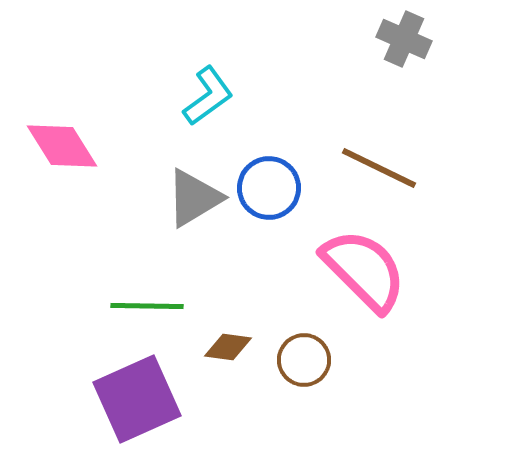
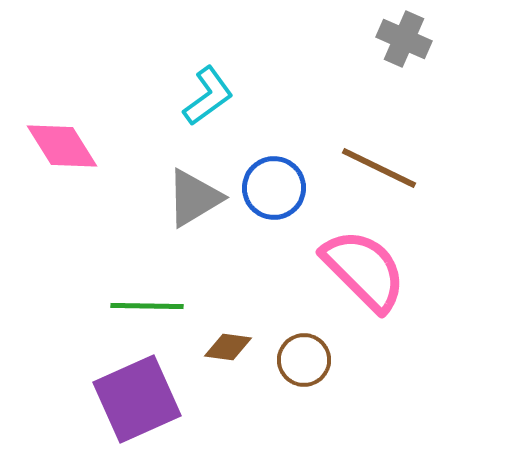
blue circle: moved 5 px right
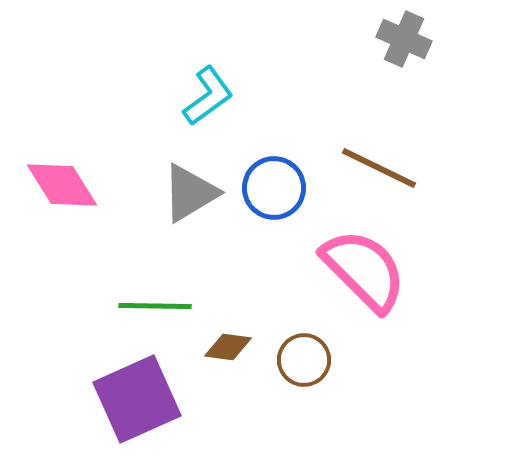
pink diamond: moved 39 px down
gray triangle: moved 4 px left, 5 px up
green line: moved 8 px right
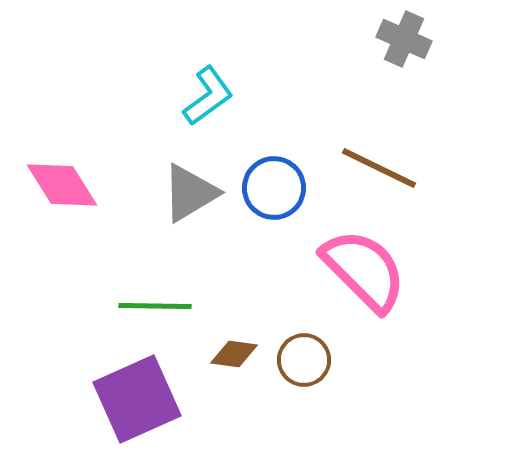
brown diamond: moved 6 px right, 7 px down
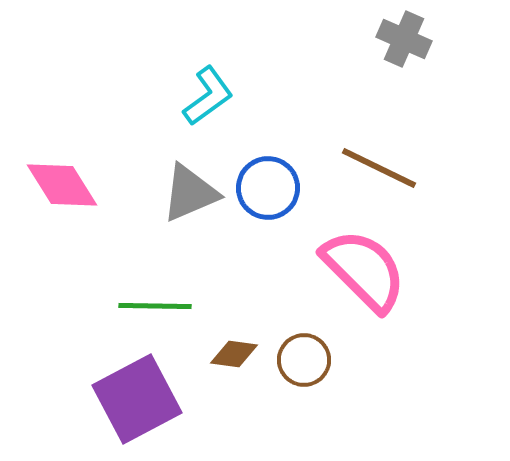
blue circle: moved 6 px left
gray triangle: rotated 8 degrees clockwise
purple square: rotated 4 degrees counterclockwise
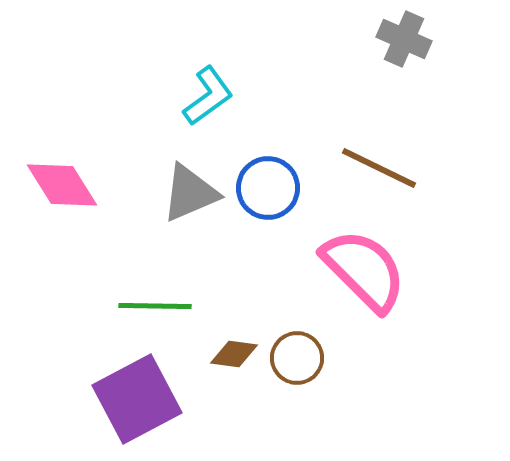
brown circle: moved 7 px left, 2 px up
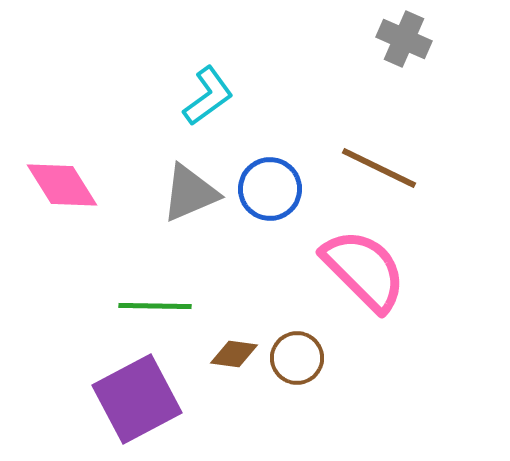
blue circle: moved 2 px right, 1 px down
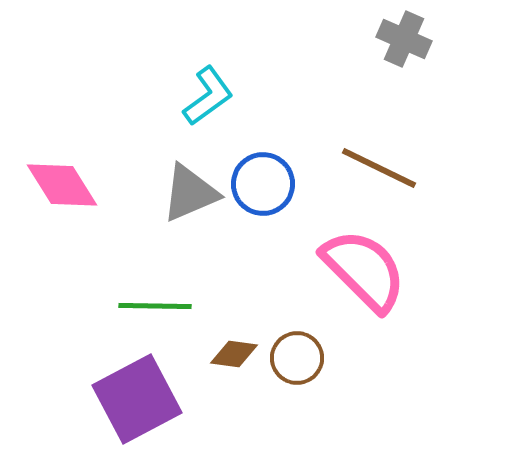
blue circle: moved 7 px left, 5 px up
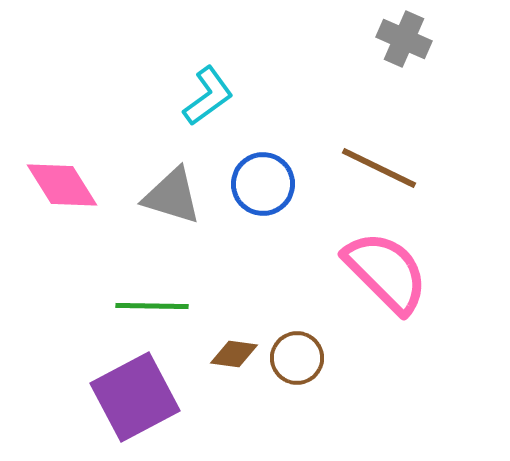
gray triangle: moved 18 px left, 3 px down; rotated 40 degrees clockwise
pink semicircle: moved 22 px right, 2 px down
green line: moved 3 px left
purple square: moved 2 px left, 2 px up
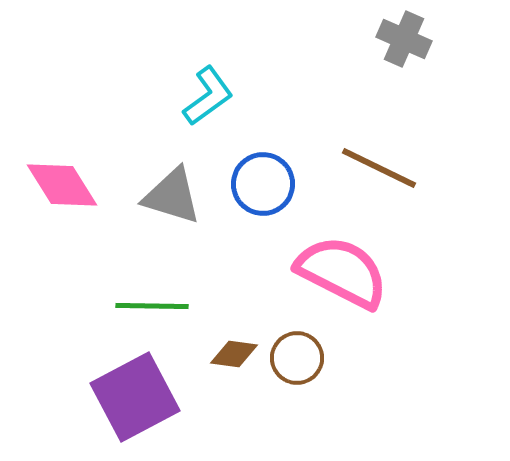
pink semicircle: moved 44 px left; rotated 18 degrees counterclockwise
